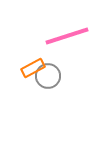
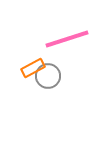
pink line: moved 3 px down
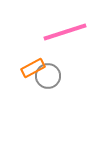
pink line: moved 2 px left, 7 px up
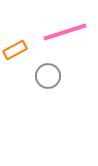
orange rectangle: moved 18 px left, 18 px up
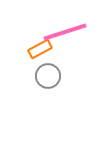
orange rectangle: moved 25 px right, 1 px up
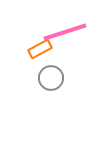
gray circle: moved 3 px right, 2 px down
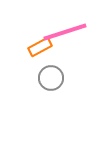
orange rectangle: moved 2 px up
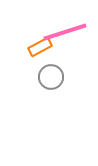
gray circle: moved 1 px up
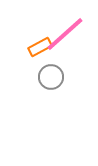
pink line: moved 2 px down; rotated 24 degrees counterclockwise
